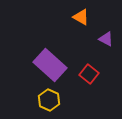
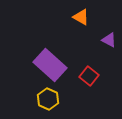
purple triangle: moved 3 px right, 1 px down
red square: moved 2 px down
yellow hexagon: moved 1 px left, 1 px up
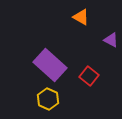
purple triangle: moved 2 px right
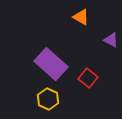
purple rectangle: moved 1 px right, 1 px up
red square: moved 1 px left, 2 px down
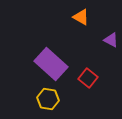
yellow hexagon: rotated 15 degrees counterclockwise
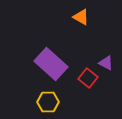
purple triangle: moved 5 px left, 23 px down
yellow hexagon: moved 3 px down; rotated 10 degrees counterclockwise
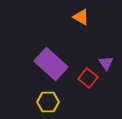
purple triangle: rotated 28 degrees clockwise
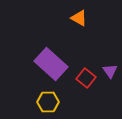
orange triangle: moved 2 px left, 1 px down
purple triangle: moved 4 px right, 8 px down
red square: moved 2 px left
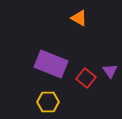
purple rectangle: rotated 20 degrees counterclockwise
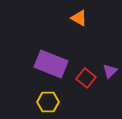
purple triangle: rotated 21 degrees clockwise
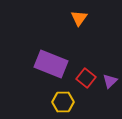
orange triangle: rotated 36 degrees clockwise
purple triangle: moved 10 px down
yellow hexagon: moved 15 px right
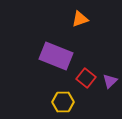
orange triangle: moved 1 px right, 1 px down; rotated 36 degrees clockwise
purple rectangle: moved 5 px right, 8 px up
